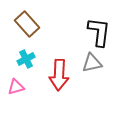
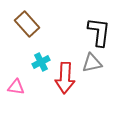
cyan cross: moved 15 px right, 3 px down
red arrow: moved 6 px right, 3 px down
pink triangle: rotated 24 degrees clockwise
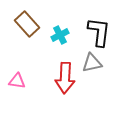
cyan cross: moved 19 px right, 27 px up
pink triangle: moved 1 px right, 6 px up
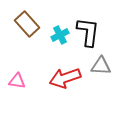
black L-shape: moved 11 px left
gray triangle: moved 9 px right, 3 px down; rotated 15 degrees clockwise
red arrow: rotated 68 degrees clockwise
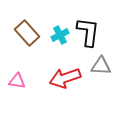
brown rectangle: moved 9 px down
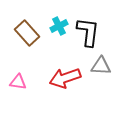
cyan cross: moved 1 px left, 9 px up
pink triangle: moved 1 px right, 1 px down
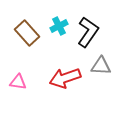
black L-shape: rotated 28 degrees clockwise
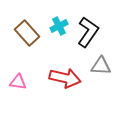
red arrow: rotated 148 degrees counterclockwise
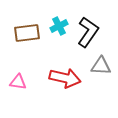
brown rectangle: rotated 55 degrees counterclockwise
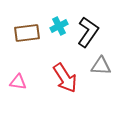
red arrow: rotated 44 degrees clockwise
